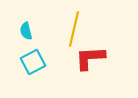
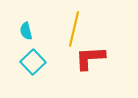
cyan square: rotated 15 degrees counterclockwise
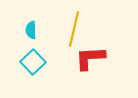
cyan semicircle: moved 5 px right, 1 px up; rotated 12 degrees clockwise
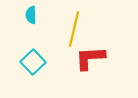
cyan semicircle: moved 15 px up
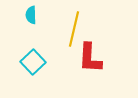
red L-shape: rotated 84 degrees counterclockwise
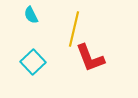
cyan semicircle: rotated 24 degrees counterclockwise
red L-shape: rotated 24 degrees counterclockwise
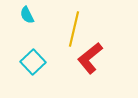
cyan semicircle: moved 4 px left
red L-shape: rotated 72 degrees clockwise
